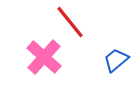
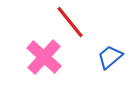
blue trapezoid: moved 6 px left, 3 px up
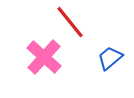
blue trapezoid: moved 1 px down
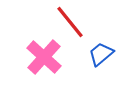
blue trapezoid: moved 9 px left, 4 px up
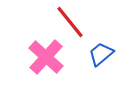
pink cross: moved 2 px right
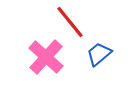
blue trapezoid: moved 2 px left
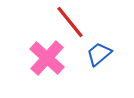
pink cross: moved 1 px right, 1 px down
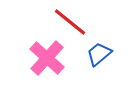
red line: rotated 12 degrees counterclockwise
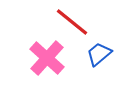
red line: moved 2 px right
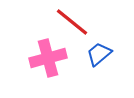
pink cross: moved 1 px right; rotated 33 degrees clockwise
